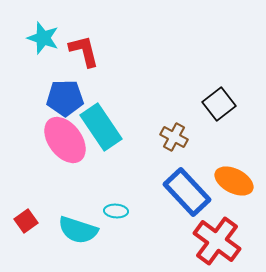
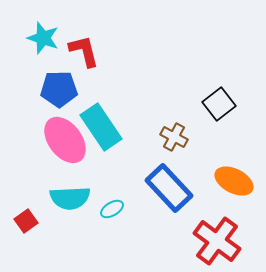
blue pentagon: moved 6 px left, 9 px up
blue rectangle: moved 18 px left, 4 px up
cyan ellipse: moved 4 px left, 2 px up; rotated 35 degrees counterclockwise
cyan semicircle: moved 8 px left, 32 px up; rotated 21 degrees counterclockwise
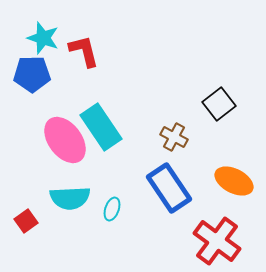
blue pentagon: moved 27 px left, 15 px up
blue rectangle: rotated 9 degrees clockwise
cyan ellipse: rotated 40 degrees counterclockwise
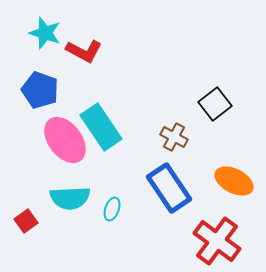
cyan star: moved 2 px right, 5 px up
red L-shape: rotated 132 degrees clockwise
blue pentagon: moved 8 px right, 16 px down; rotated 21 degrees clockwise
black square: moved 4 px left
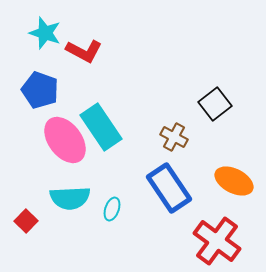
red square: rotated 10 degrees counterclockwise
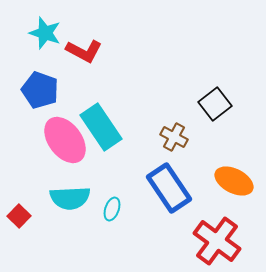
red square: moved 7 px left, 5 px up
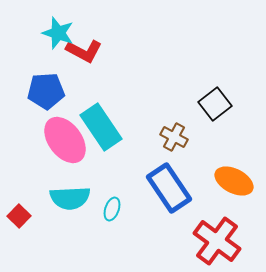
cyan star: moved 13 px right
blue pentagon: moved 6 px right, 1 px down; rotated 24 degrees counterclockwise
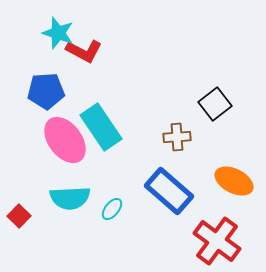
brown cross: moved 3 px right; rotated 32 degrees counterclockwise
blue rectangle: moved 3 px down; rotated 15 degrees counterclockwise
cyan ellipse: rotated 20 degrees clockwise
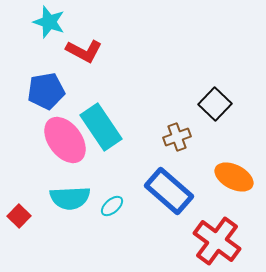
cyan star: moved 9 px left, 11 px up
blue pentagon: rotated 6 degrees counterclockwise
black square: rotated 8 degrees counterclockwise
brown cross: rotated 16 degrees counterclockwise
orange ellipse: moved 4 px up
cyan ellipse: moved 3 px up; rotated 10 degrees clockwise
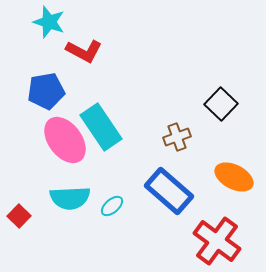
black square: moved 6 px right
